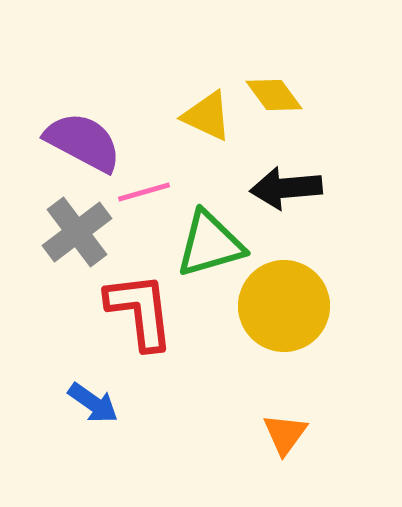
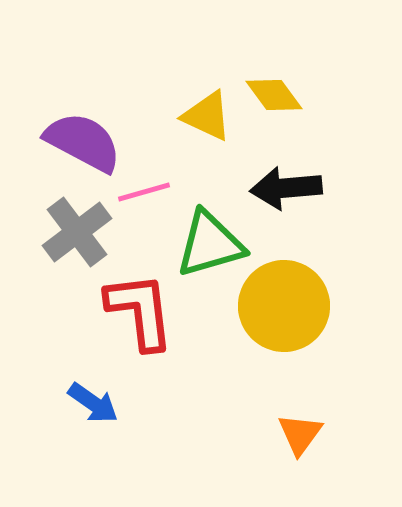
orange triangle: moved 15 px right
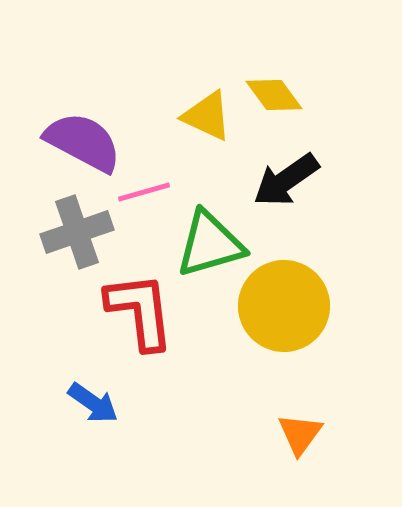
black arrow: moved 8 px up; rotated 30 degrees counterclockwise
gray cross: rotated 18 degrees clockwise
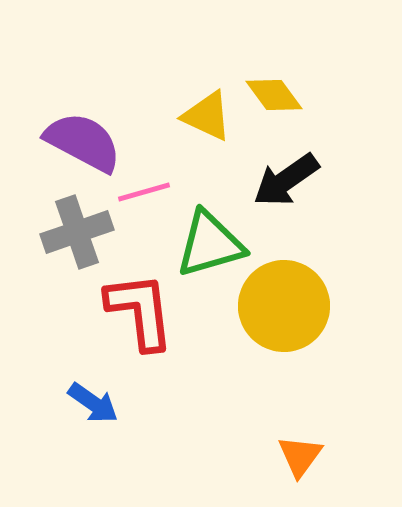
orange triangle: moved 22 px down
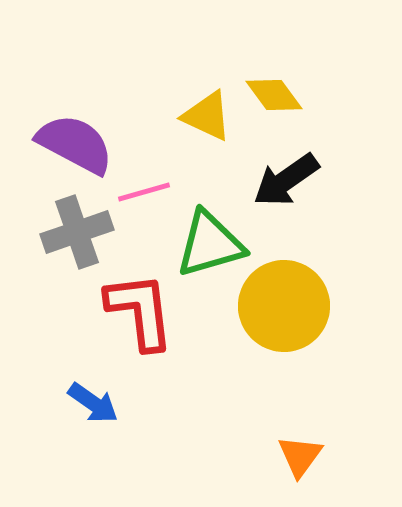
purple semicircle: moved 8 px left, 2 px down
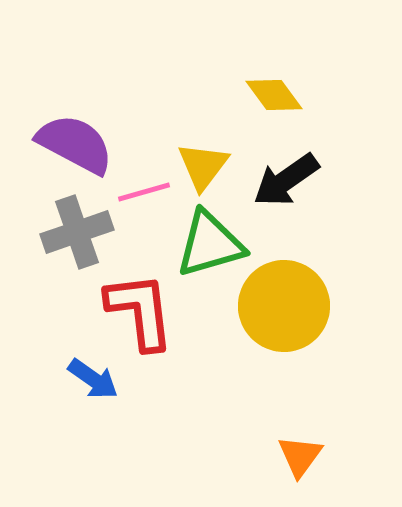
yellow triangle: moved 4 px left, 50 px down; rotated 42 degrees clockwise
blue arrow: moved 24 px up
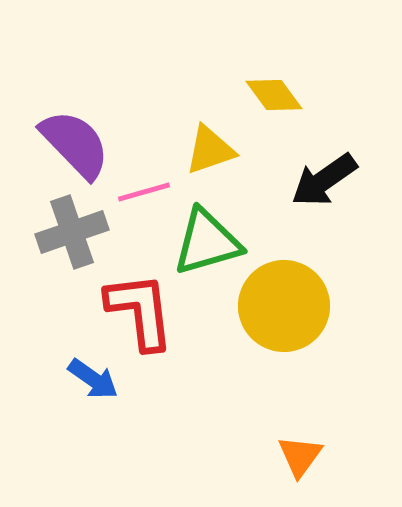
purple semicircle: rotated 18 degrees clockwise
yellow triangle: moved 7 px right, 16 px up; rotated 34 degrees clockwise
black arrow: moved 38 px right
gray cross: moved 5 px left
green triangle: moved 3 px left, 2 px up
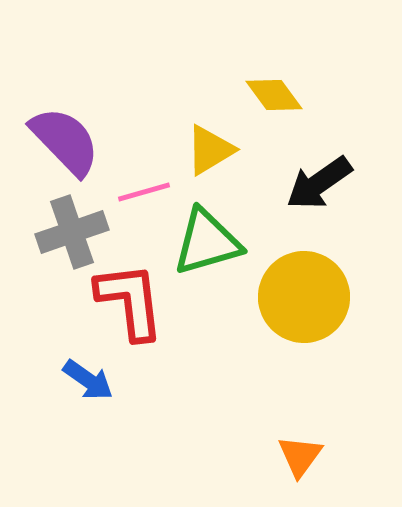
purple semicircle: moved 10 px left, 3 px up
yellow triangle: rotated 12 degrees counterclockwise
black arrow: moved 5 px left, 3 px down
yellow circle: moved 20 px right, 9 px up
red L-shape: moved 10 px left, 10 px up
blue arrow: moved 5 px left, 1 px down
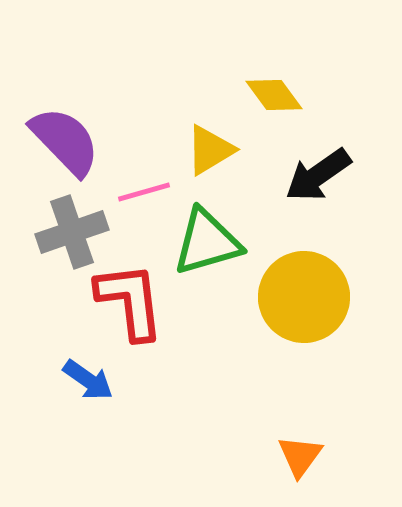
black arrow: moved 1 px left, 8 px up
